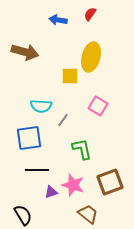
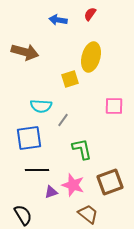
yellow square: moved 3 px down; rotated 18 degrees counterclockwise
pink square: moved 16 px right; rotated 30 degrees counterclockwise
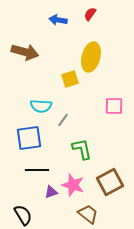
brown square: rotated 8 degrees counterclockwise
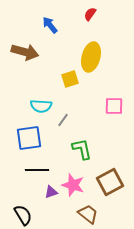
blue arrow: moved 8 px left, 5 px down; rotated 42 degrees clockwise
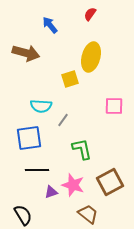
brown arrow: moved 1 px right, 1 px down
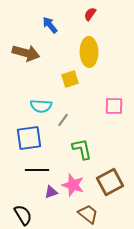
yellow ellipse: moved 2 px left, 5 px up; rotated 16 degrees counterclockwise
